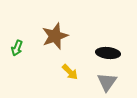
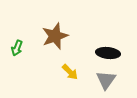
gray triangle: moved 1 px left, 2 px up
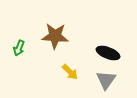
brown star: rotated 24 degrees clockwise
green arrow: moved 2 px right
black ellipse: rotated 15 degrees clockwise
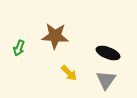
yellow arrow: moved 1 px left, 1 px down
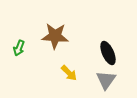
black ellipse: rotated 45 degrees clockwise
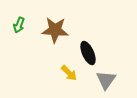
brown star: moved 6 px up
green arrow: moved 23 px up
black ellipse: moved 20 px left
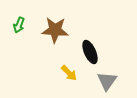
black ellipse: moved 2 px right, 1 px up
gray triangle: moved 1 px right, 1 px down
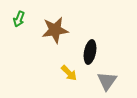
green arrow: moved 6 px up
brown star: rotated 12 degrees counterclockwise
black ellipse: rotated 35 degrees clockwise
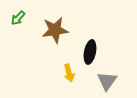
green arrow: moved 1 px left, 1 px up; rotated 21 degrees clockwise
yellow arrow: rotated 30 degrees clockwise
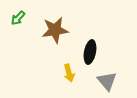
gray triangle: rotated 15 degrees counterclockwise
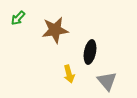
yellow arrow: moved 1 px down
